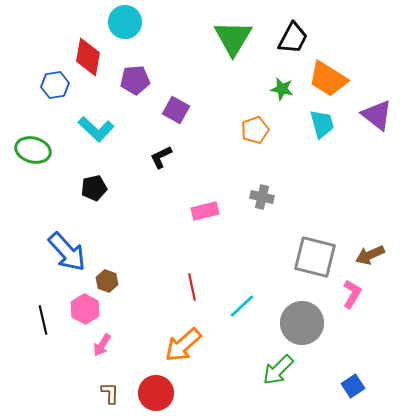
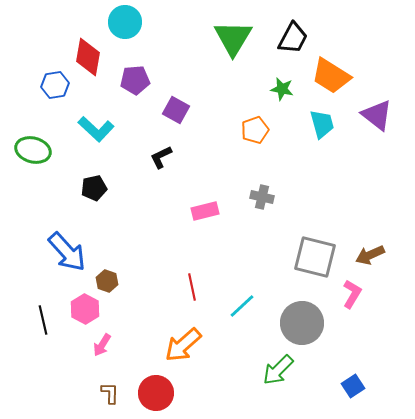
orange trapezoid: moved 3 px right, 3 px up
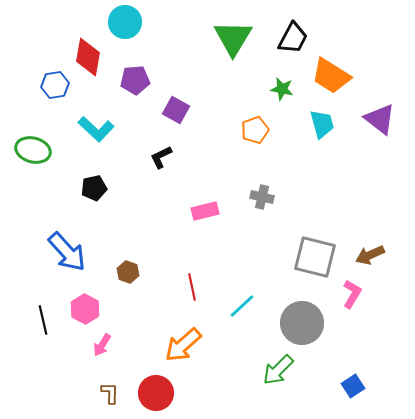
purple triangle: moved 3 px right, 4 px down
brown hexagon: moved 21 px right, 9 px up
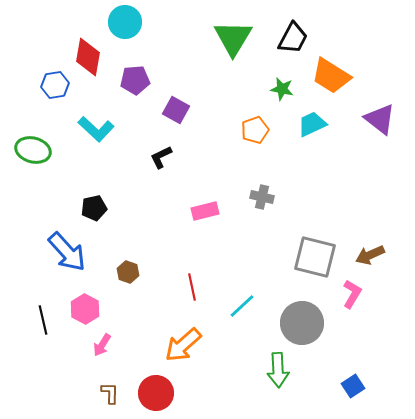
cyan trapezoid: moved 10 px left; rotated 100 degrees counterclockwise
black pentagon: moved 20 px down
green arrow: rotated 48 degrees counterclockwise
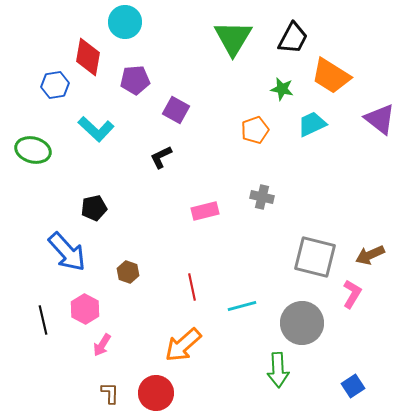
cyan line: rotated 28 degrees clockwise
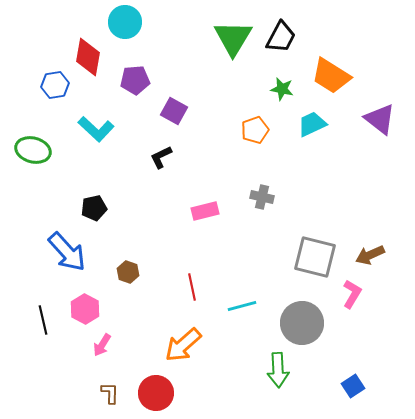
black trapezoid: moved 12 px left, 1 px up
purple square: moved 2 px left, 1 px down
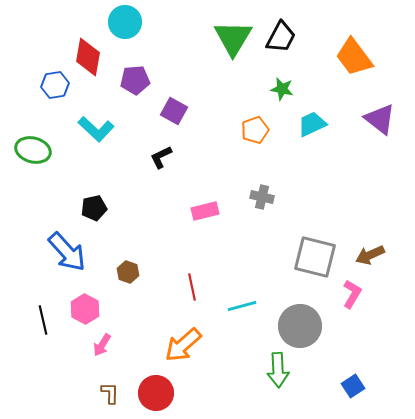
orange trapezoid: moved 23 px right, 19 px up; rotated 21 degrees clockwise
gray circle: moved 2 px left, 3 px down
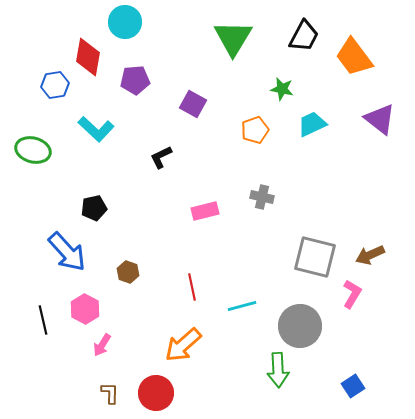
black trapezoid: moved 23 px right, 1 px up
purple square: moved 19 px right, 7 px up
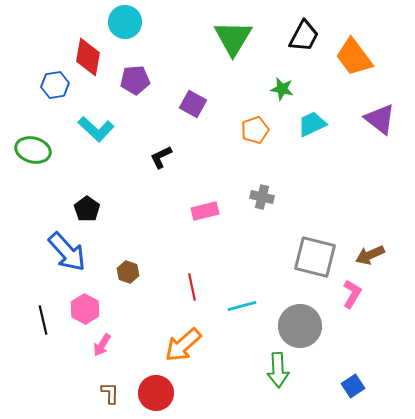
black pentagon: moved 7 px left, 1 px down; rotated 25 degrees counterclockwise
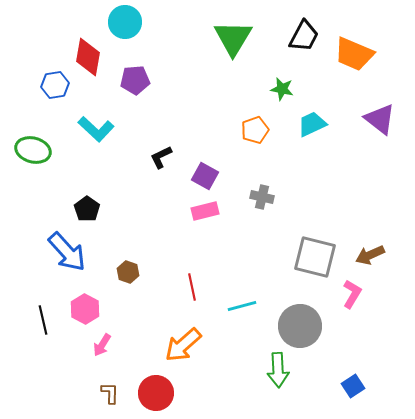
orange trapezoid: moved 3 px up; rotated 30 degrees counterclockwise
purple square: moved 12 px right, 72 px down
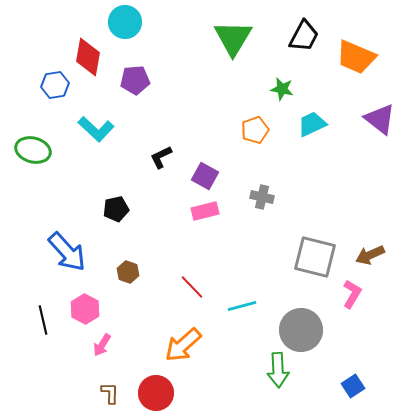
orange trapezoid: moved 2 px right, 3 px down
black pentagon: moved 29 px right; rotated 25 degrees clockwise
red line: rotated 32 degrees counterclockwise
gray circle: moved 1 px right, 4 px down
